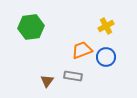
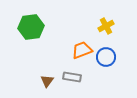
gray rectangle: moved 1 px left, 1 px down
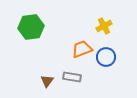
yellow cross: moved 2 px left
orange trapezoid: moved 1 px up
